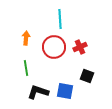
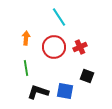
cyan line: moved 1 px left, 2 px up; rotated 30 degrees counterclockwise
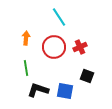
black L-shape: moved 2 px up
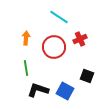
cyan line: rotated 24 degrees counterclockwise
red cross: moved 8 px up
blue square: rotated 18 degrees clockwise
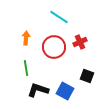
red cross: moved 3 px down
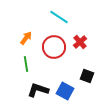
orange arrow: rotated 32 degrees clockwise
red cross: rotated 16 degrees counterclockwise
green line: moved 4 px up
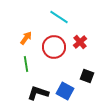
black L-shape: moved 3 px down
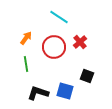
blue square: rotated 12 degrees counterclockwise
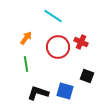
cyan line: moved 6 px left, 1 px up
red cross: moved 1 px right; rotated 24 degrees counterclockwise
red circle: moved 4 px right
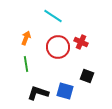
orange arrow: rotated 16 degrees counterclockwise
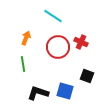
green line: moved 3 px left
